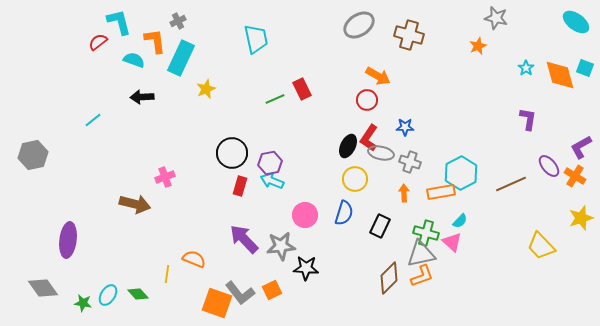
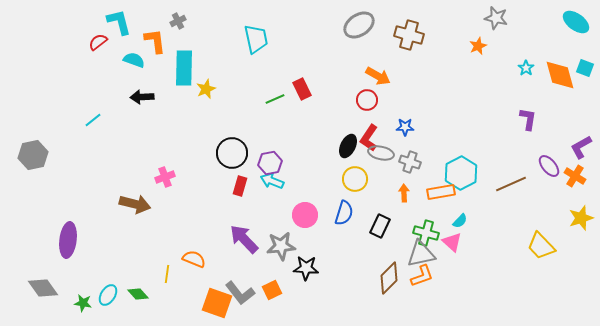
cyan rectangle at (181, 58): moved 3 px right, 10 px down; rotated 24 degrees counterclockwise
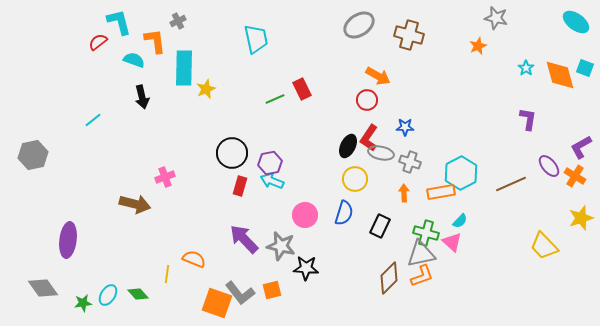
black arrow at (142, 97): rotated 100 degrees counterclockwise
gray star at (281, 246): rotated 20 degrees clockwise
yellow trapezoid at (541, 246): moved 3 px right
orange square at (272, 290): rotated 12 degrees clockwise
green star at (83, 303): rotated 18 degrees counterclockwise
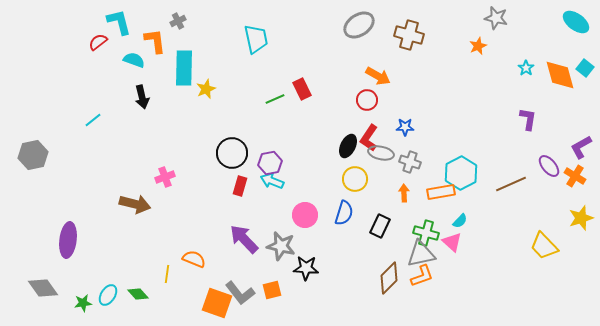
cyan square at (585, 68): rotated 18 degrees clockwise
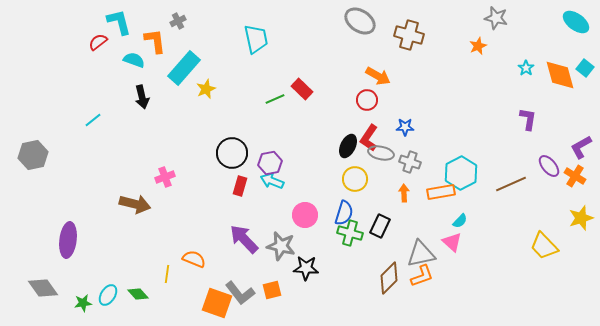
gray ellipse at (359, 25): moved 1 px right, 4 px up; rotated 68 degrees clockwise
cyan rectangle at (184, 68): rotated 40 degrees clockwise
red rectangle at (302, 89): rotated 20 degrees counterclockwise
green cross at (426, 233): moved 76 px left
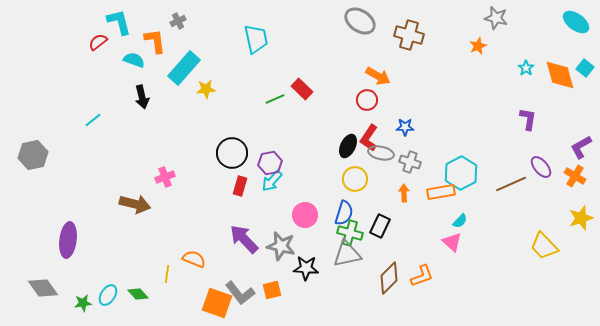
yellow star at (206, 89): rotated 18 degrees clockwise
purple ellipse at (549, 166): moved 8 px left, 1 px down
cyan arrow at (272, 181): rotated 70 degrees counterclockwise
gray triangle at (421, 254): moved 74 px left
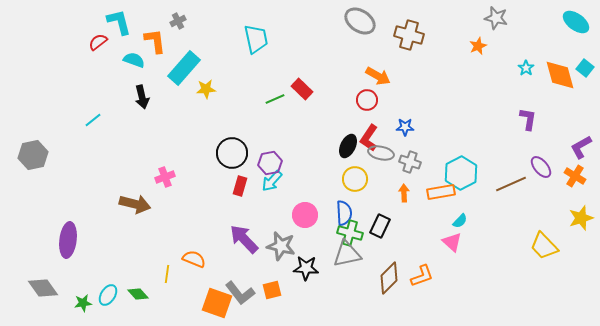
blue semicircle at (344, 213): rotated 20 degrees counterclockwise
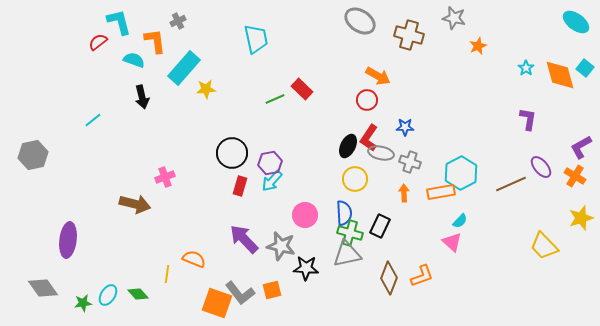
gray star at (496, 18): moved 42 px left
brown diamond at (389, 278): rotated 24 degrees counterclockwise
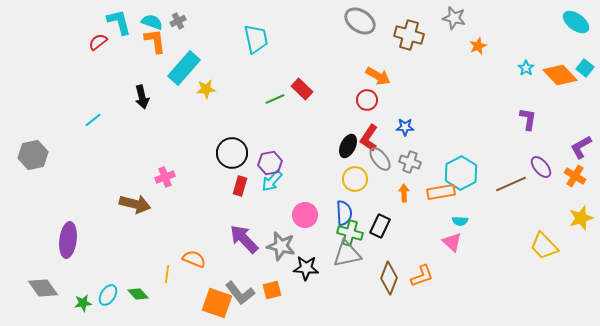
cyan semicircle at (134, 60): moved 18 px right, 38 px up
orange diamond at (560, 75): rotated 28 degrees counterclockwise
gray ellipse at (381, 153): moved 1 px left, 6 px down; rotated 40 degrees clockwise
cyan semicircle at (460, 221): rotated 49 degrees clockwise
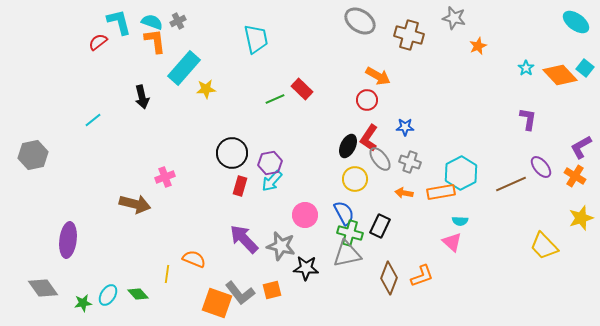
orange arrow at (404, 193): rotated 78 degrees counterclockwise
blue semicircle at (344, 213): rotated 25 degrees counterclockwise
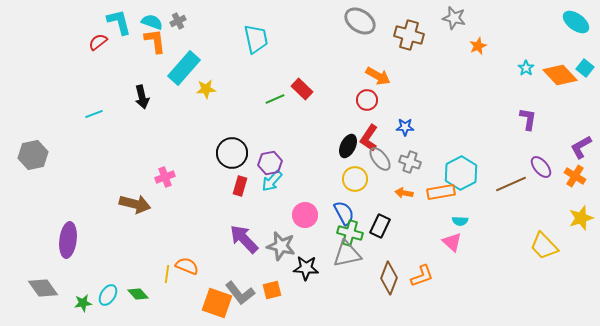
cyan line at (93, 120): moved 1 px right, 6 px up; rotated 18 degrees clockwise
orange semicircle at (194, 259): moved 7 px left, 7 px down
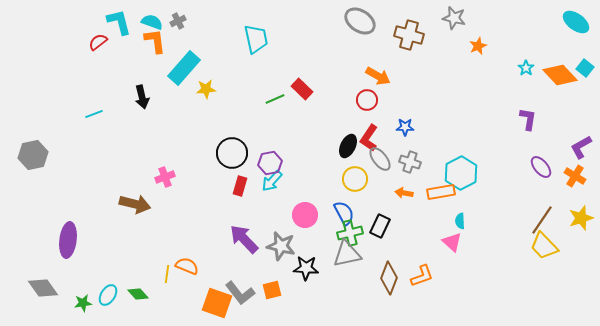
brown line at (511, 184): moved 31 px right, 36 px down; rotated 32 degrees counterclockwise
cyan semicircle at (460, 221): rotated 84 degrees clockwise
green cross at (350, 233): rotated 30 degrees counterclockwise
